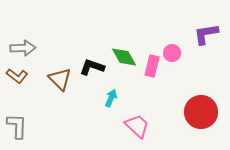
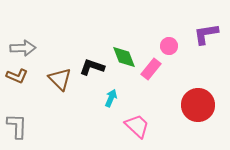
pink circle: moved 3 px left, 7 px up
green diamond: rotated 8 degrees clockwise
pink rectangle: moved 1 px left, 3 px down; rotated 25 degrees clockwise
brown L-shape: rotated 15 degrees counterclockwise
red circle: moved 3 px left, 7 px up
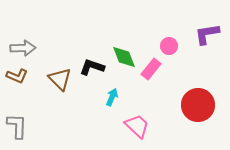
purple L-shape: moved 1 px right
cyan arrow: moved 1 px right, 1 px up
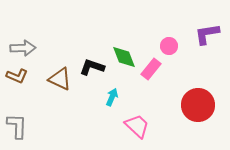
brown triangle: rotated 20 degrees counterclockwise
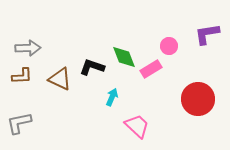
gray arrow: moved 5 px right
pink rectangle: rotated 20 degrees clockwise
brown L-shape: moved 5 px right; rotated 25 degrees counterclockwise
red circle: moved 6 px up
gray L-shape: moved 2 px right, 3 px up; rotated 104 degrees counterclockwise
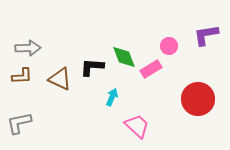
purple L-shape: moved 1 px left, 1 px down
black L-shape: rotated 15 degrees counterclockwise
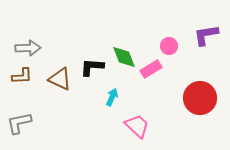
red circle: moved 2 px right, 1 px up
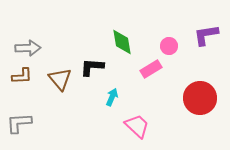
green diamond: moved 2 px left, 15 px up; rotated 12 degrees clockwise
brown triangle: rotated 25 degrees clockwise
gray L-shape: rotated 8 degrees clockwise
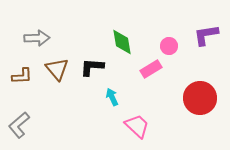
gray arrow: moved 9 px right, 10 px up
brown triangle: moved 3 px left, 10 px up
cyan arrow: rotated 48 degrees counterclockwise
gray L-shape: moved 2 px down; rotated 36 degrees counterclockwise
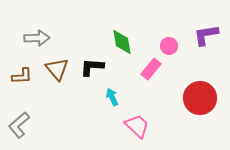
pink rectangle: rotated 20 degrees counterclockwise
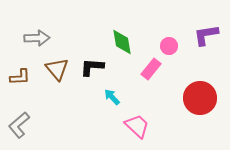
brown L-shape: moved 2 px left, 1 px down
cyan arrow: rotated 18 degrees counterclockwise
